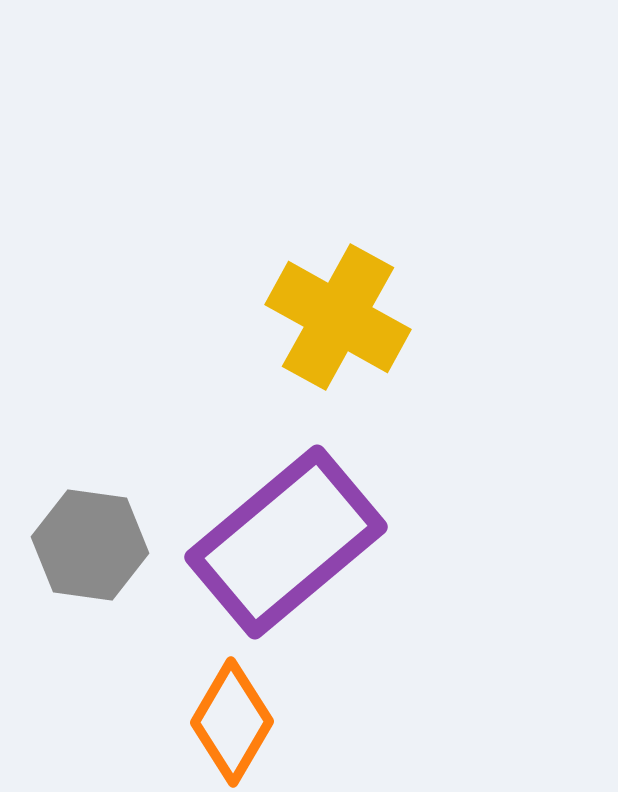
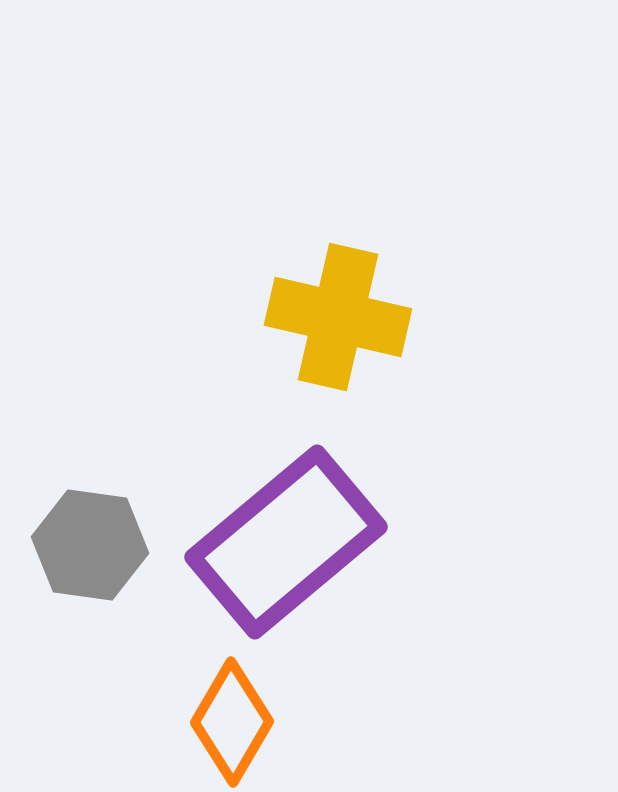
yellow cross: rotated 16 degrees counterclockwise
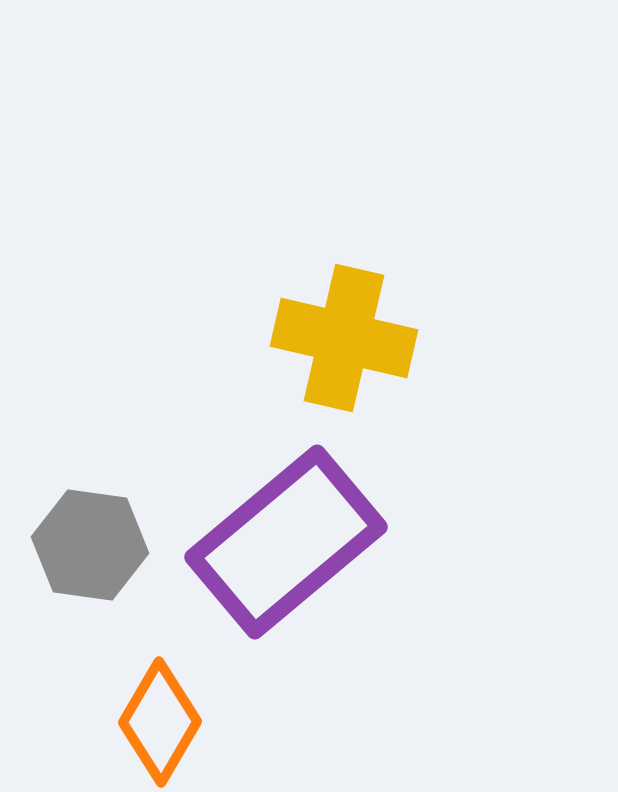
yellow cross: moved 6 px right, 21 px down
orange diamond: moved 72 px left
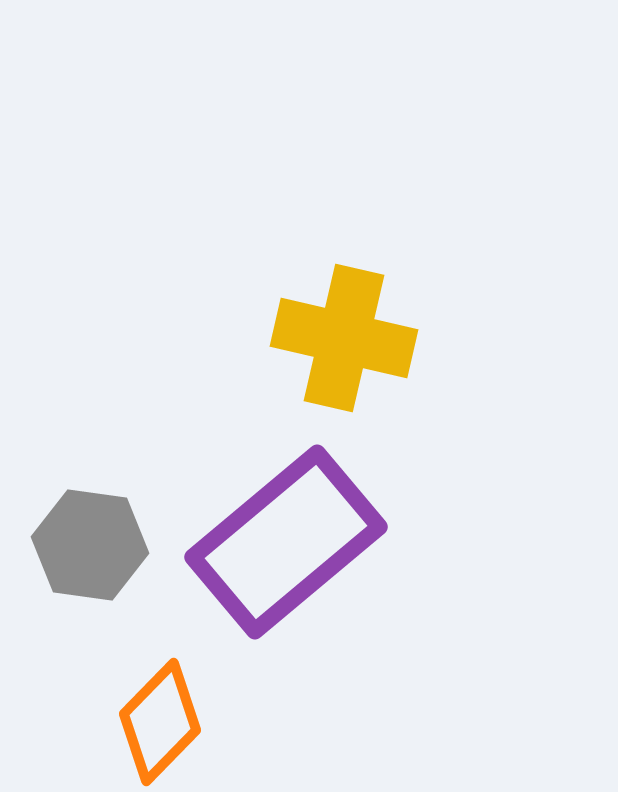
orange diamond: rotated 14 degrees clockwise
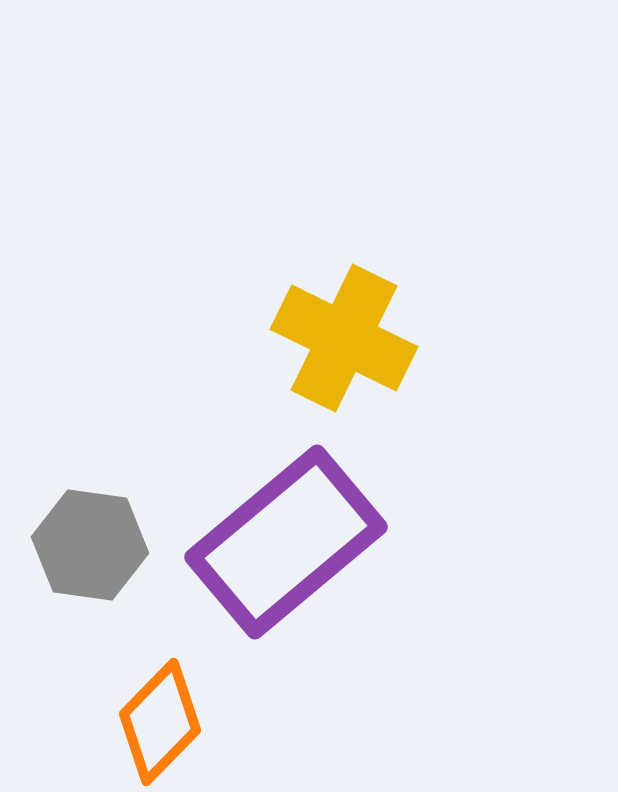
yellow cross: rotated 13 degrees clockwise
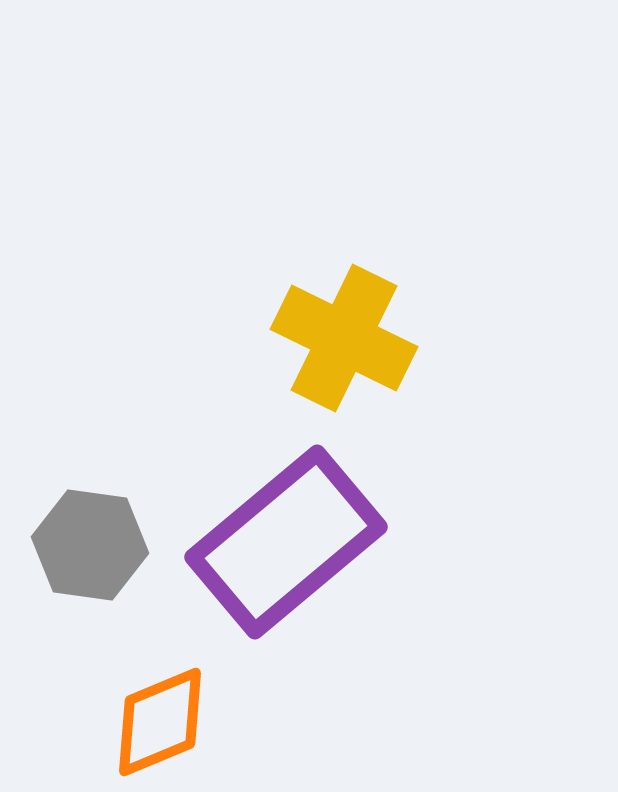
orange diamond: rotated 23 degrees clockwise
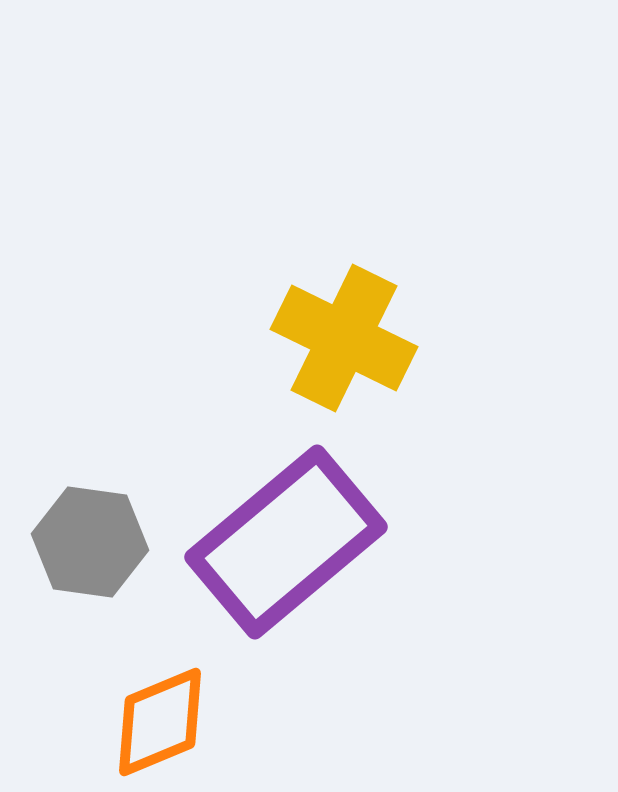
gray hexagon: moved 3 px up
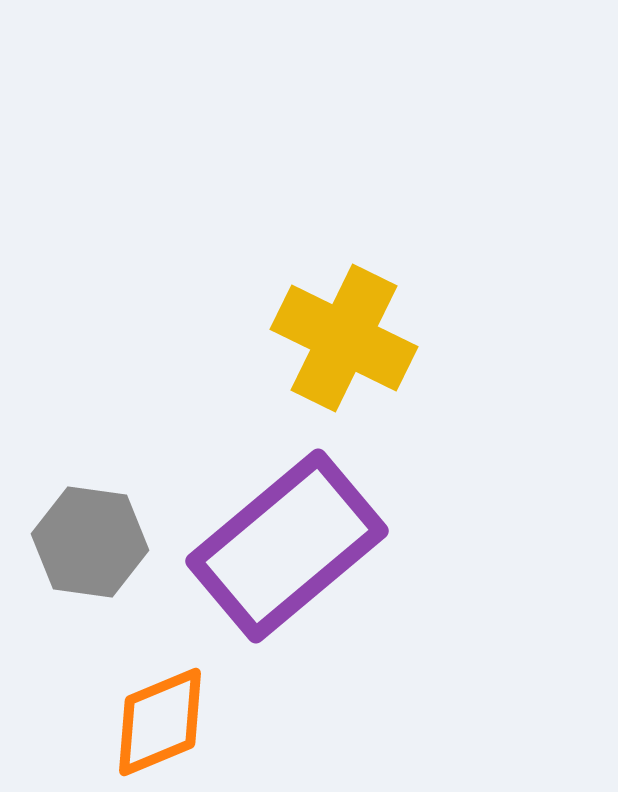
purple rectangle: moved 1 px right, 4 px down
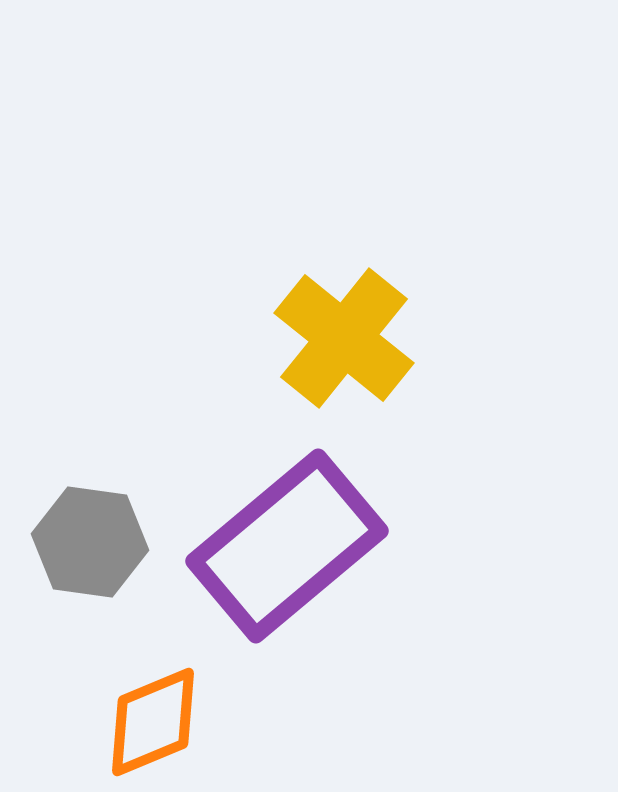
yellow cross: rotated 13 degrees clockwise
orange diamond: moved 7 px left
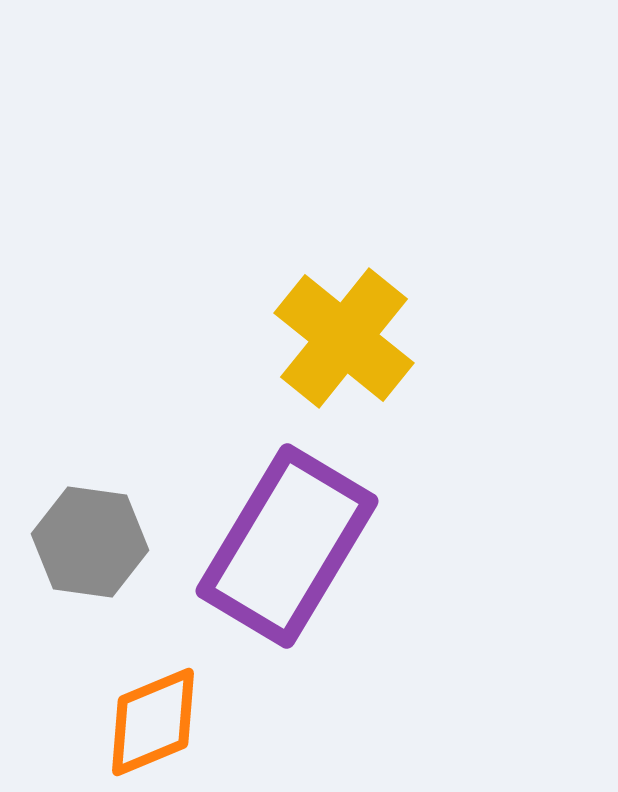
purple rectangle: rotated 19 degrees counterclockwise
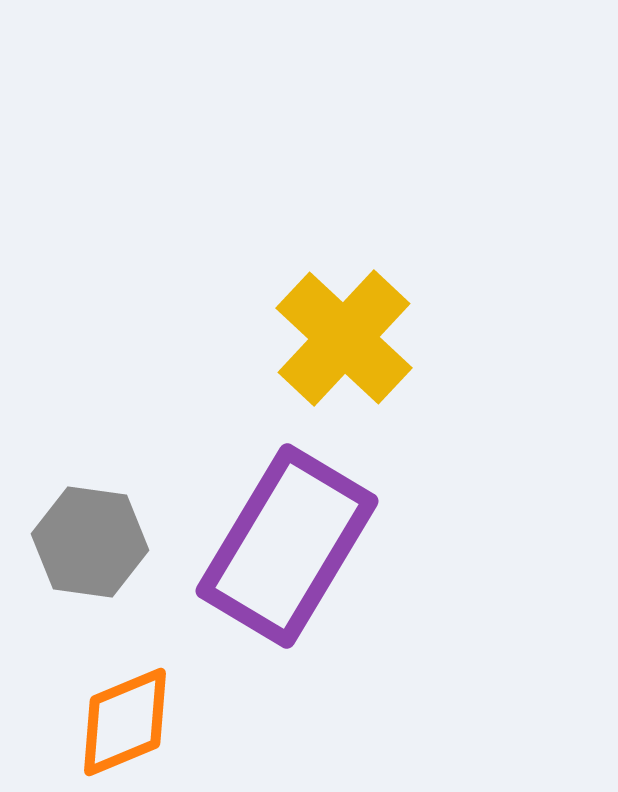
yellow cross: rotated 4 degrees clockwise
orange diamond: moved 28 px left
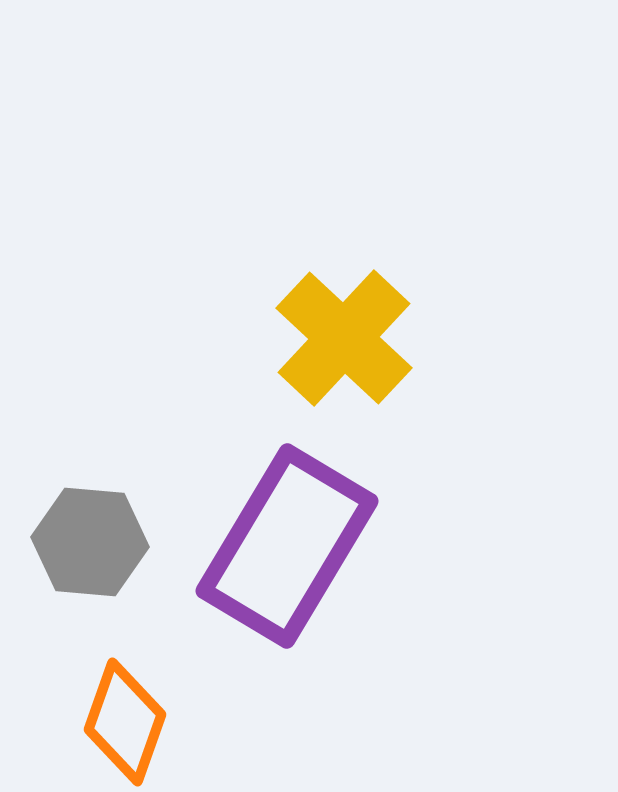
gray hexagon: rotated 3 degrees counterclockwise
orange diamond: rotated 48 degrees counterclockwise
